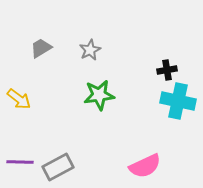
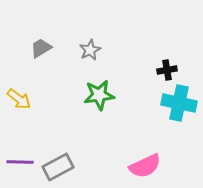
cyan cross: moved 1 px right, 2 px down
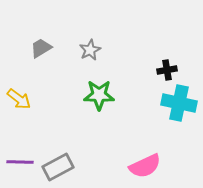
green star: rotated 8 degrees clockwise
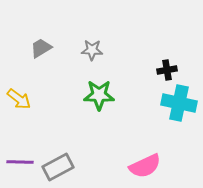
gray star: moved 2 px right; rotated 30 degrees clockwise
